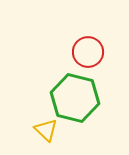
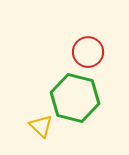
yellow triangle: moved 5 px left, 4 px up
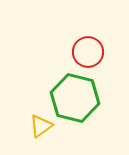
yellow triangle: rotated 40 degrees clockwise
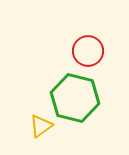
red circle: moved 1 px up
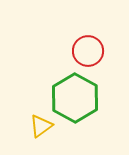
green hexagon: rotated 15 degrees clockwise
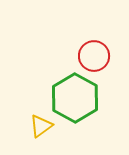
red circle: moved 6 px right, 5 px down
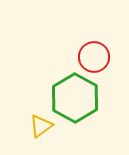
red circle: moved 1 px down
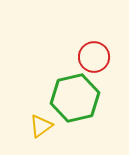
green hexagon: rotated 18 degrees clockwise
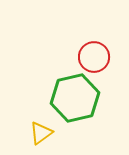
yellow triangle: moved 7 px down
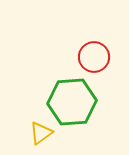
green hexagon: moved 3 px left, 4 px down; rotated 9 degrees clockwise
